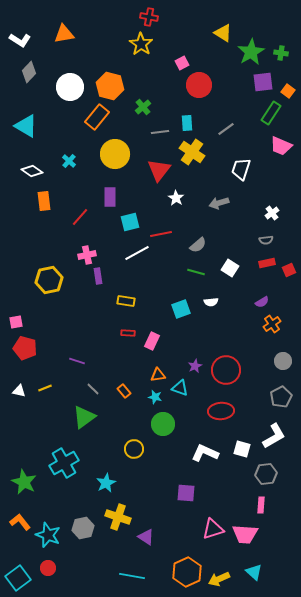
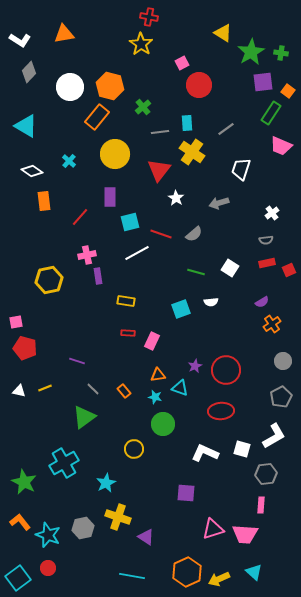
red line at (161, 234): rotated 30 degrees clockwise
gray semicircle at (198, 245): moved 4 px left, 11 px up
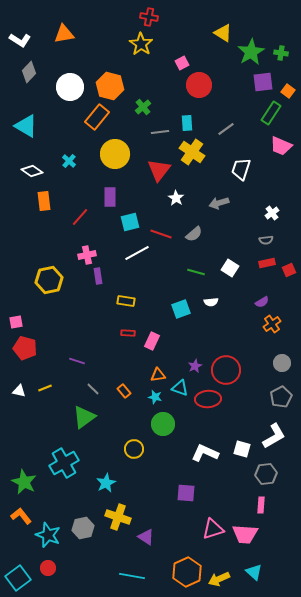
gray circle at (283, 361): moved 1 px left, 2 px down
red ellipse at (221, 411): moved 13 px left, 12 px up
orange L-shape at (20, 522): moved 1 px right, 6 px up
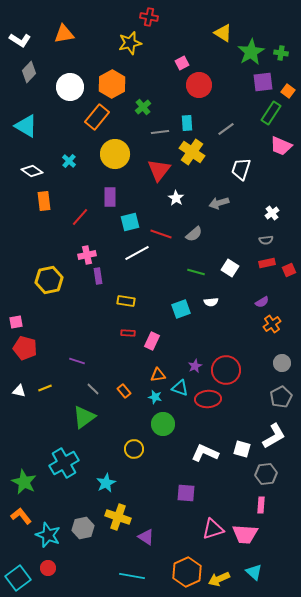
yellow star at (141, 44): moved 11 px left, 1 px up; rotated 25 degrees clockwise
orange hexagon at (110, 86): moved 2 px right, 2 px up; rotated 16 degrees clockwise
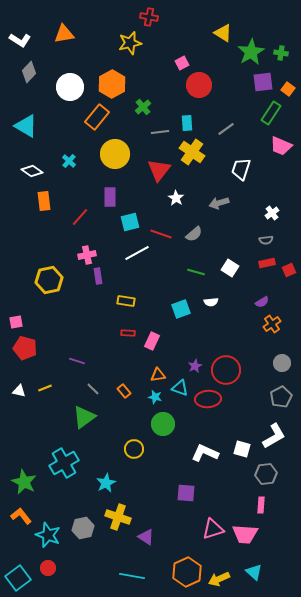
orange square at (288, 91): moved 2 px up
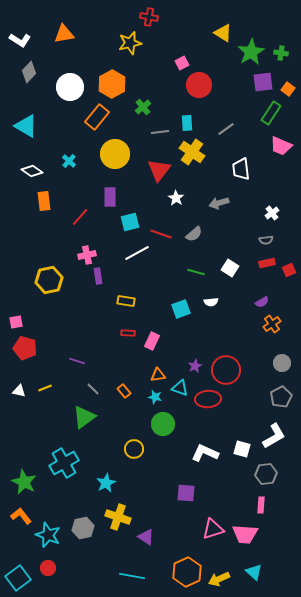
white trapezoid at (241, 169): rotated 25 degrees counterclockwise
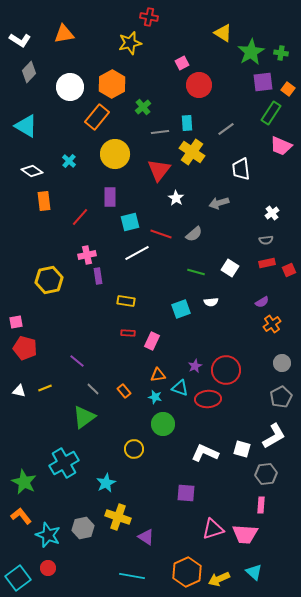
purple line at (77, 361): rotated 21 degrees clockwise
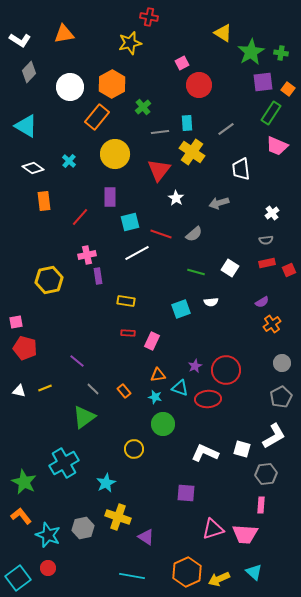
pink trapezoid at (281, 146): moved 4 px left
white diamond at (32, 171): moved 1 px right, 3 px up
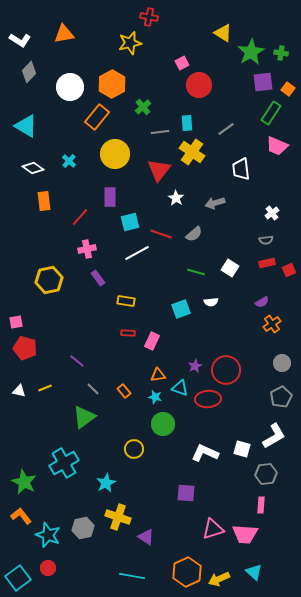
gray arrow at (219, 203): moved 4 px left
pink cross at (87, 255): moved 6 px up
purple rectangle at (98, 276): moved 2 px down; rotated 28 degrees counterclockwise
